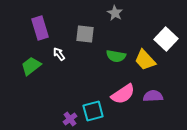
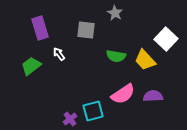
gray square: moved 1 px right, 4 px up
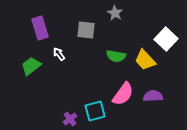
pink semicircle: rotated 20 degrees counterclockwise
cyan square: moved 2 px right
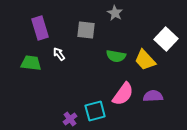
green trapezoid: moved 3 px up; rotated 45 degrees clockwise
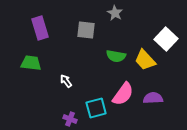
white arrow: moved 7 px right, 27 px down
purple semicircle: moved 2 px down
cyan square: moved 1 px right, 3 px up
purple cross: rotated 32 degrees counterclockwise
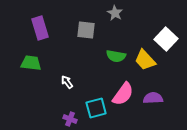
white arrow: moved 1 px right, 1 px down
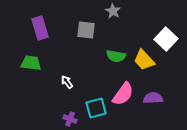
gray star: moved 2 px left, 2 px up
yellow trapezoid: moved 1 px left
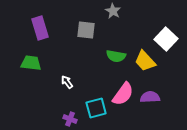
yellow trapezoid: moved 1 px right, 1 px down
purple semicircle: moved 3 px left, 1 px up
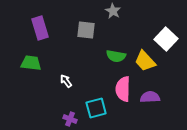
white arrow: moved 1 px left, 1 px up
pink semicircle: moved 5 px up; rotated 145 degrees clockwise
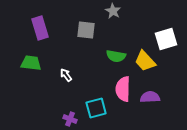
white square: rotated 30 degrees clockwise
white arrow: moved 6 px up
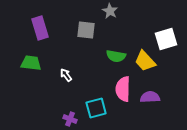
gray star: moved 3 px left
